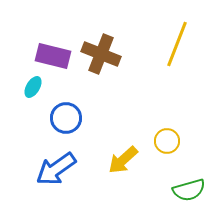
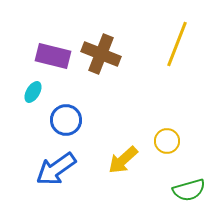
cyan ellipse: moved 5 px down
blue circle: moved 2 px down
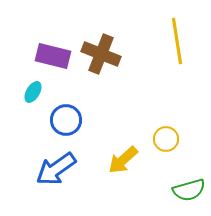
yellow line: moved 3 px up; rotated 30 degrees counterclockwise
yellow circle: moved 1 px left, 2 px up
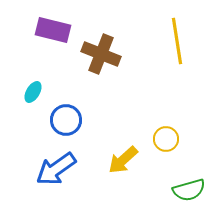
purple rectangle: moved 26 px up
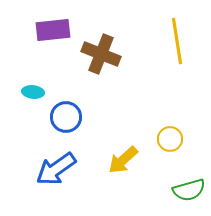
purple rectangle: rotated 20 degrees counterclockwise
cyan ellipse: rotated 65 degrees clockwise
blue circle: moved 3 px up
yellow circle: moved 4 px right
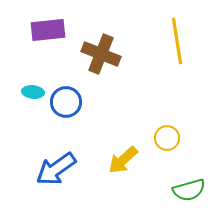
purple rectangle: moved 5 px left
blue circle: moved 15 px up
yellow circle: moved 3 px left, 1 px up
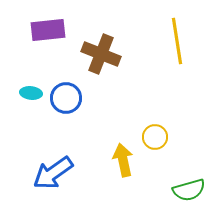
cyan ellipse: moved 2 px left, 1 px down
blue circle: moved 4 px up
yellow circle: moved 12 px left, 1 px up
yellow arrow: rotated 120 degrees clockwise
blue arrow: moved 3 px left, 4 px down
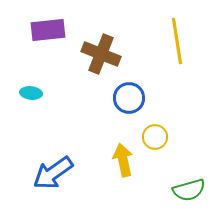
blue circle: moved 63 px right
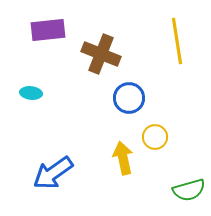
yellow arrow: moved 2 px up
